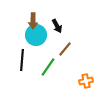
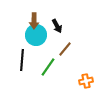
brown arrow: moved 1 px right
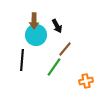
green line: moved 6 px right
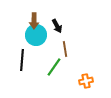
brown line: rotated 49 degrees counterclockwise
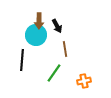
brown arrow: moved 5 px right
green line: moved 6 px down
orange cross: moved 2 px left
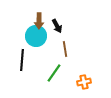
cyan circle: moved 1 px down
orange cross: moved 1 px down
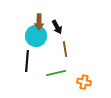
brown arrow: moved 1 px down
black arrow: moved 1 px down
black line: moved 5 px right, 1 px down
green line: moved 2 px right; rotated 42 degrees clockwise
orange cross: rotated 24 degrees clockwise
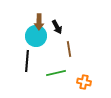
brown line: moved 4 px right
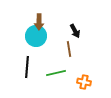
black arrow: moved 18 px right, 4 px down
black line: moved 6 px down
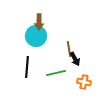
black arrow: moved 28 px down
